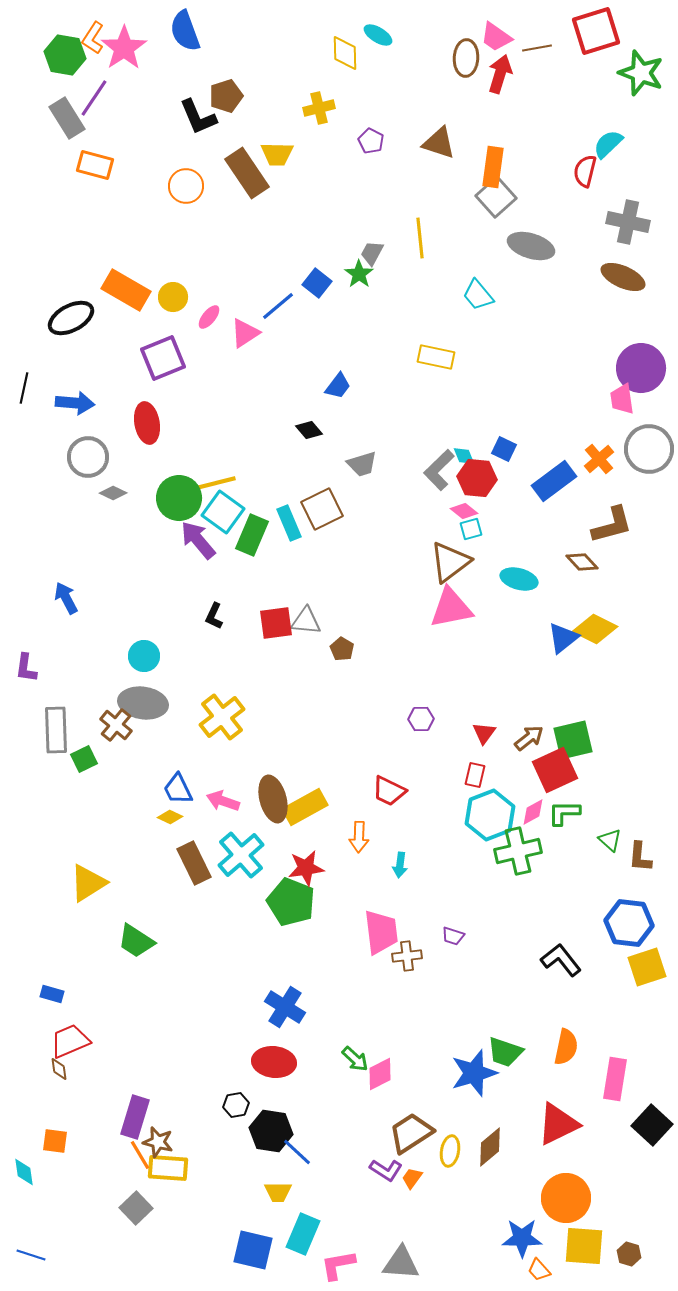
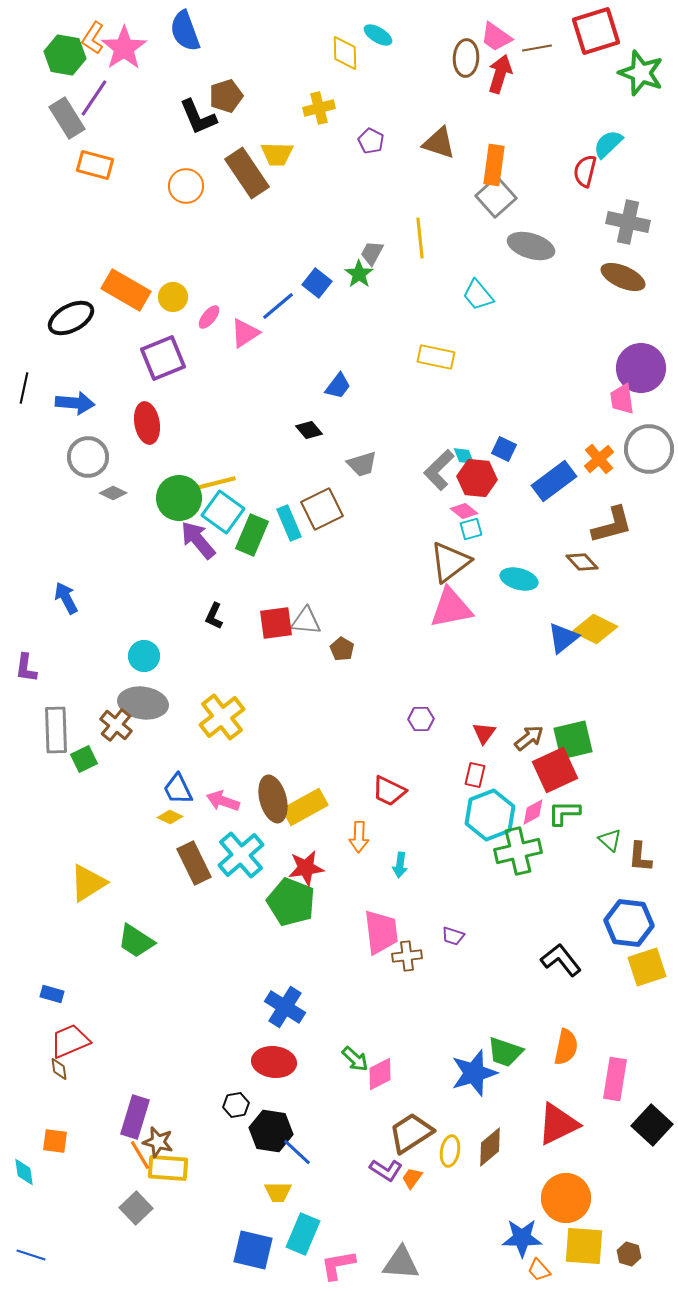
orange rectangle at (493, 167): moved 1 px right, 2 px up
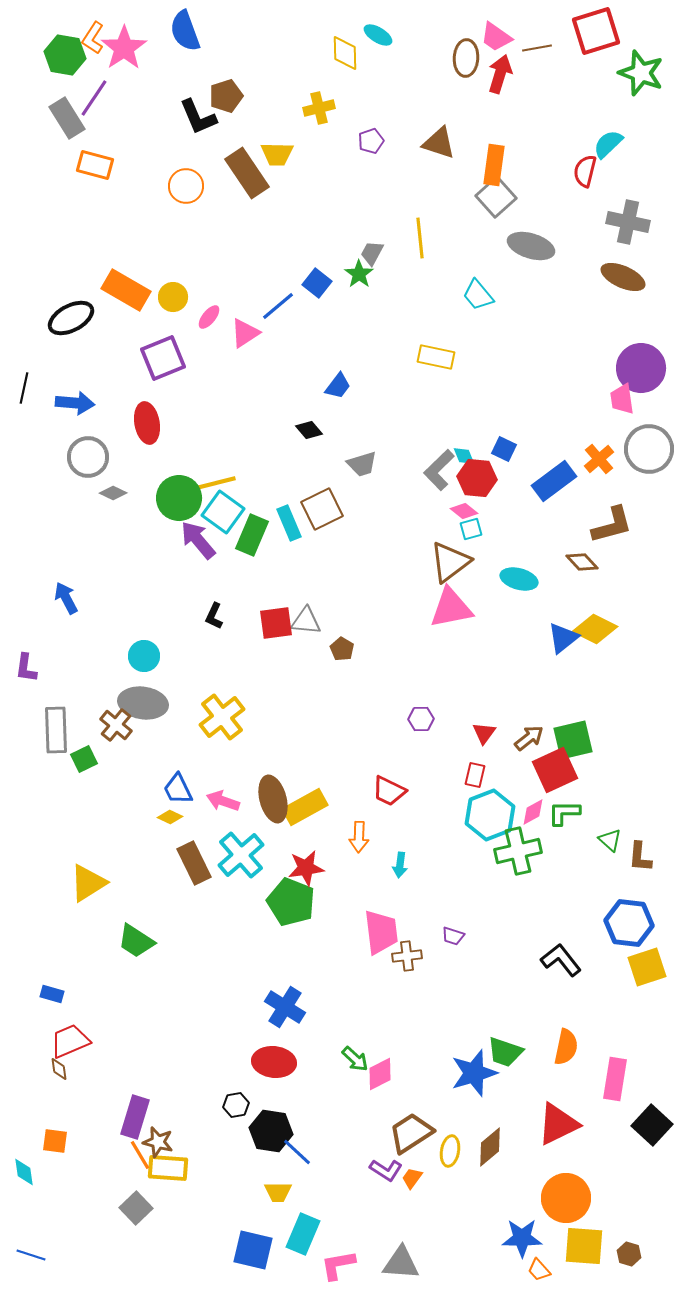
purple pentagon at (371, 141): rotated 25 degrees clockwise
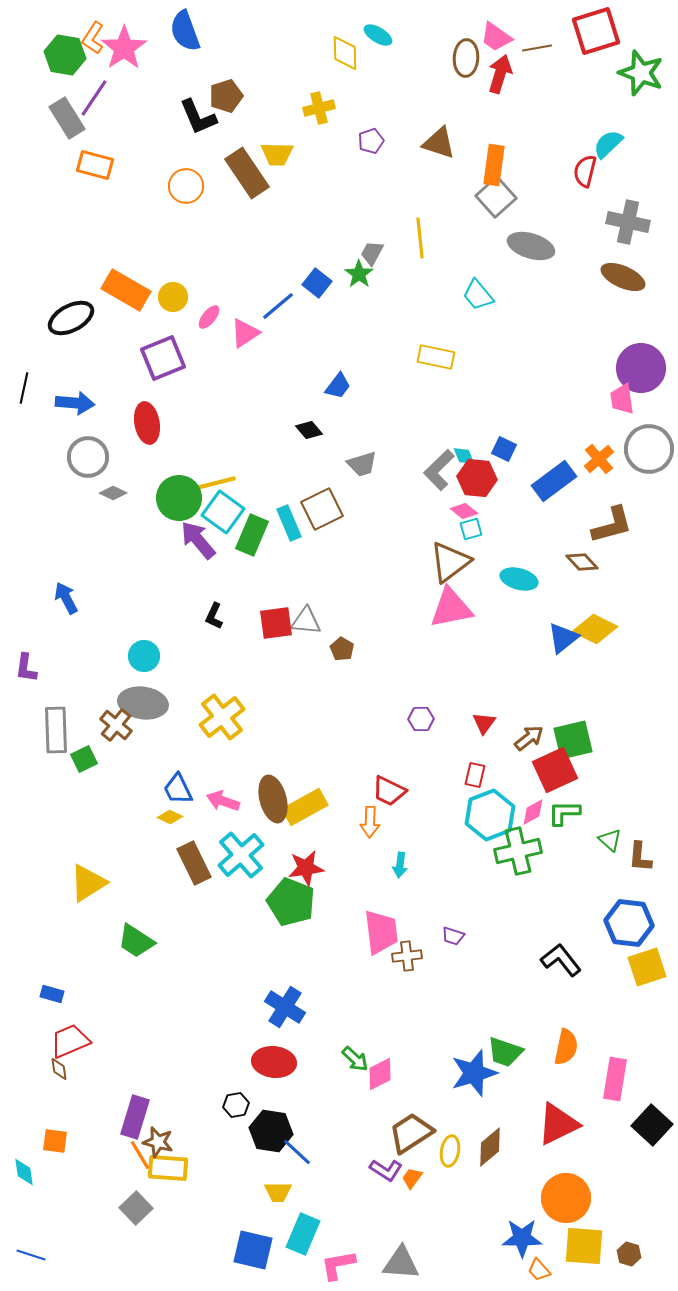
red triangle at (484, 733): moved 10 px up
orange arrow at (359, 837): moved 11 px right, 15 px up
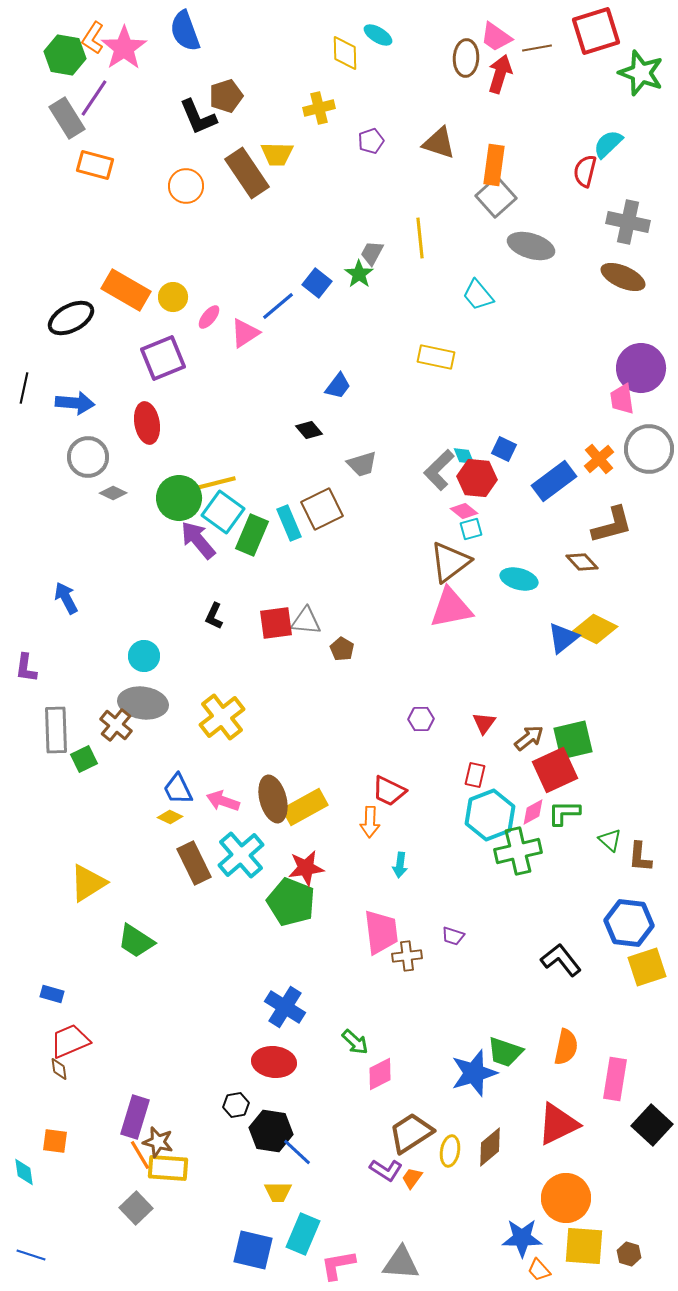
green arrow at (355, 1059): moved 17 px up
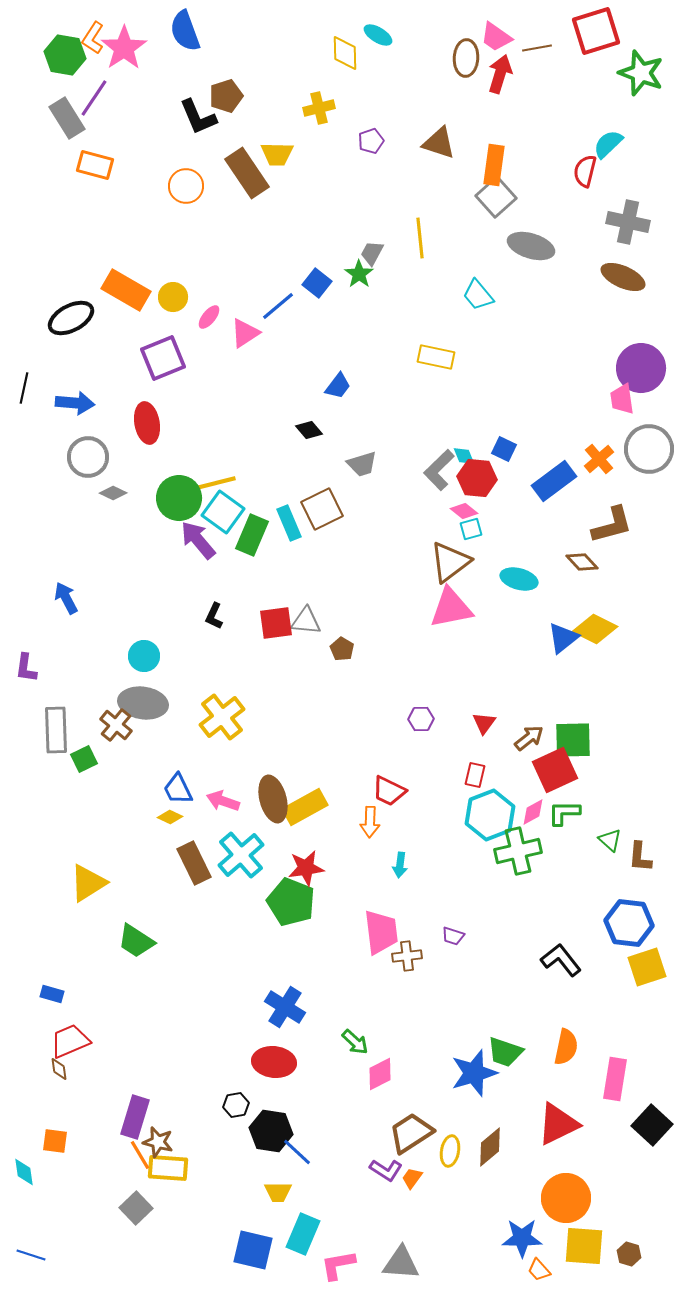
green square at (573, 740): rotated 12 degrees clockwise
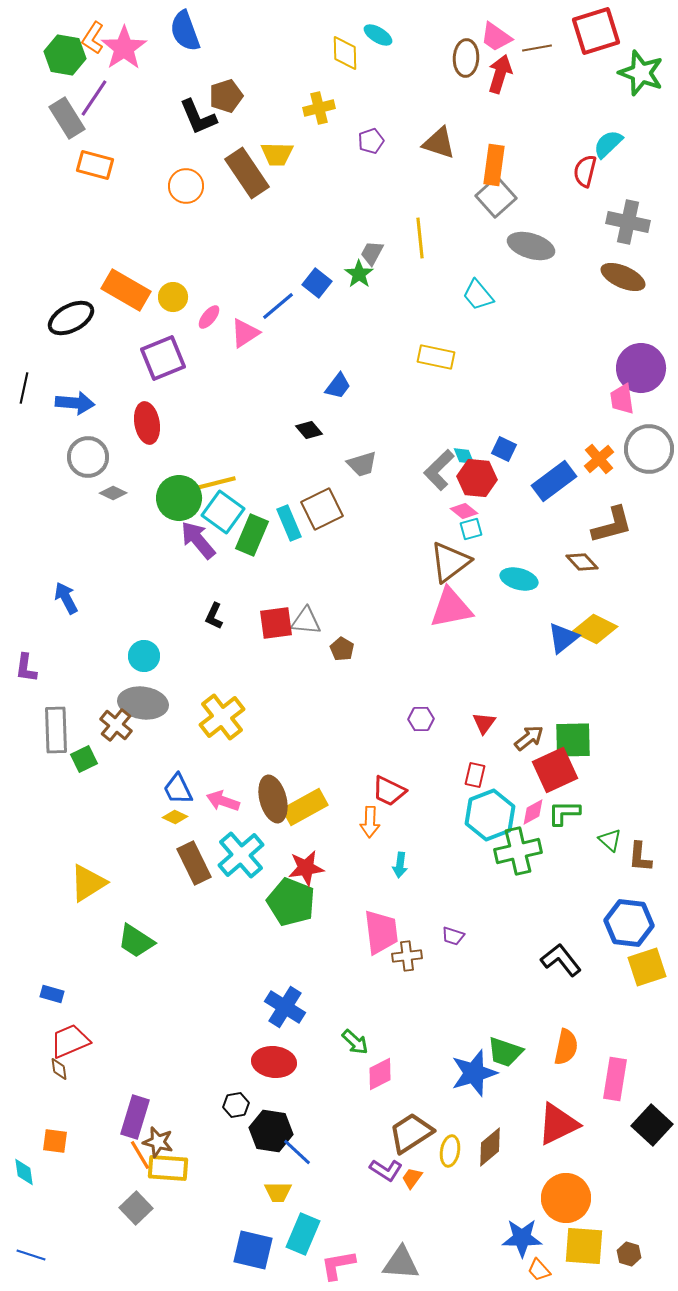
yellow diamond at (170, 817): moved 5 px right
